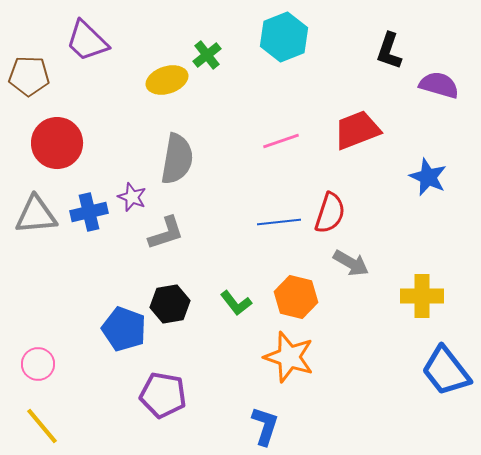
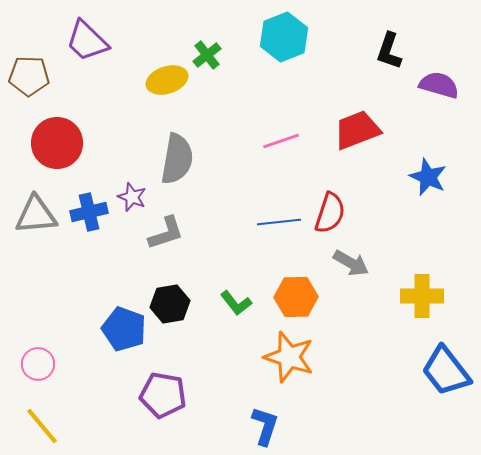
orange hexagon: rotated 15 degrees counterclockwise
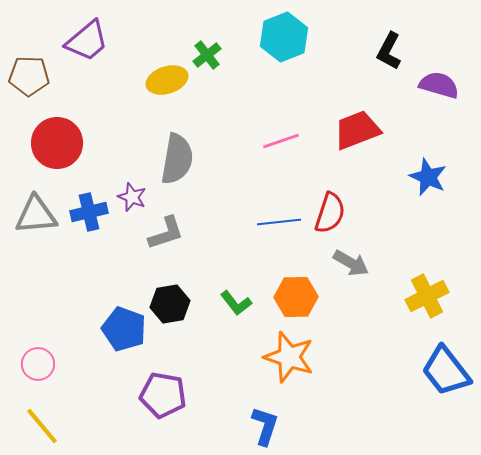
purple trapezoid: rotated 84 degrees counterclockwise
black L-shape: rotated 9 degrees clockwise
yellow cross: moved 5 px right; rotated 27 degrees counterclockwise
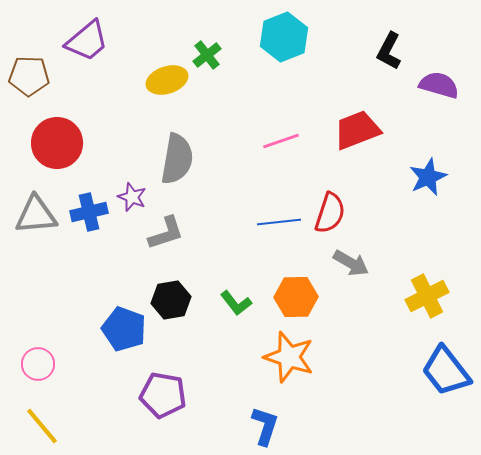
blue star: rotated 24 degrees clockwise
black hexagon: moved 1 px right, 4 px up
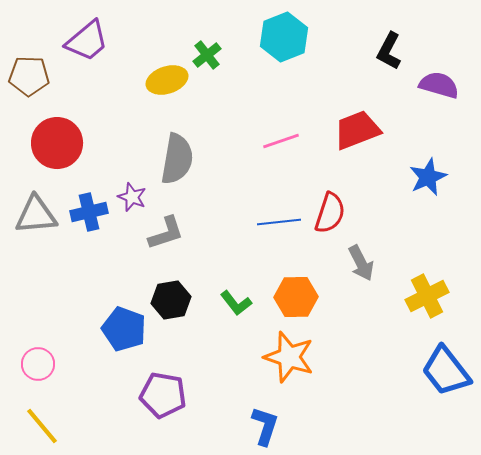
gray arrow: moved 10 px right; rotated 33 degrees clockwise
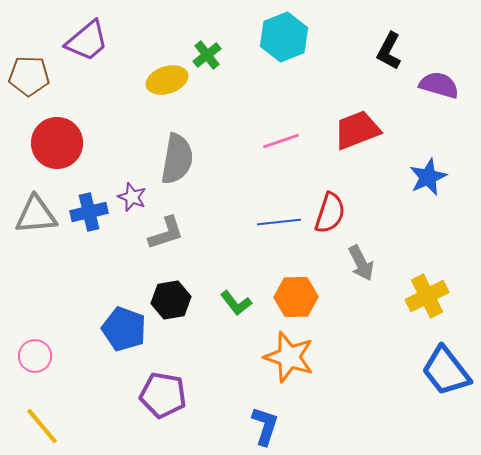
pink circle: moved 3 px left, 8 px up
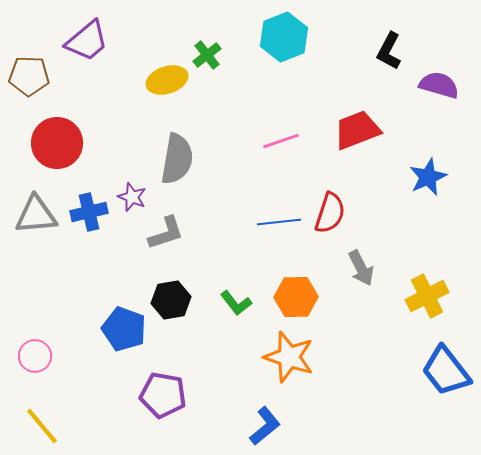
gray arrow: moved 5 px down
blue L-shape: rotated 33 degrees clockwise
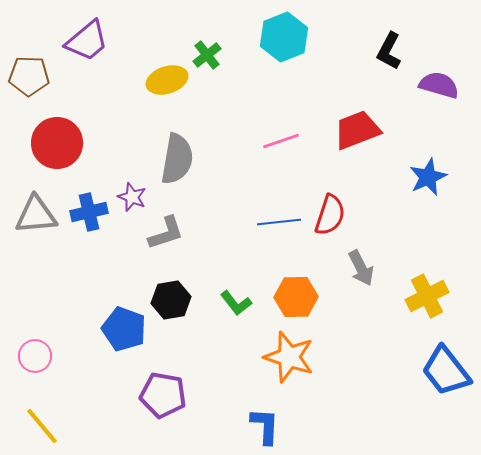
red semicircle: moved 2 px down
blue L-shape: rotated 48 degrees counterclockwise
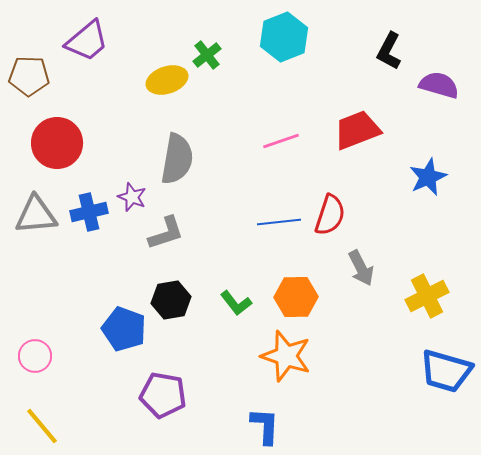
orange star: moved 3 px left, 1 px up
blue trapezoid: rotated 36 degrees counterclockwise
